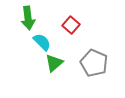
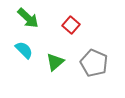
green arrow: rotated 40 degrees counterclockwise
cyan semicircle: moved 18 px left, 8 px down
green triangle: moved 1 px right, 1 px up
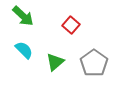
green arrow: moved 5 px left, 2 px up
gray pentagon: rotated 12 degrees clockwise
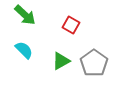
green arrow: moved 2 px right, 1 px up
red square: rotated 12 degrees counterclockwise
green triangle: moved 6 px right, 1 px up; rotated 12 degrees clockwise
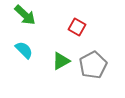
red square: moved 6 px right, 2 px down
gray pentagon: moved 1 px left, 2 px down; rotated 8 degrees clockwise
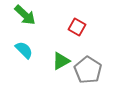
gray pentagon: moved 5 px left, 5 px down; rotated 12 degrees counterclockwise
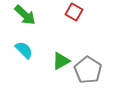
red square: moved 3 px left, 15 px up
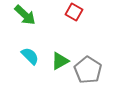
cyan semicircle: moved 6 px right, 6 px down
green triangle: moved 1 px left
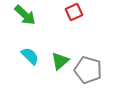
red square: rotated 36 degrees clockwise
green triangle: rotated 12 degrees counterclockwise
gray pentagon: rotated 16 degrees counterclockwise
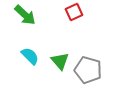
green triangle: rotated 30 degrees counterclockwise
